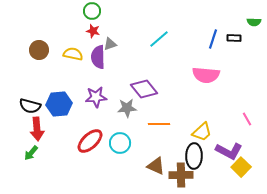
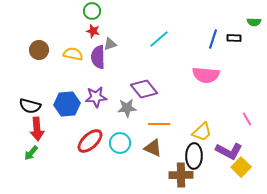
blue hexagon: moved 8 px right
brown triangle: moved 3 px left, 18 px up
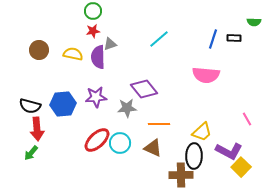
green circle: moved 1 px right
red star: rotated 24 degrees counterclockwise
blue hexagon: moved 4 px left
red ellipse: moved 7 px right, 1 px up
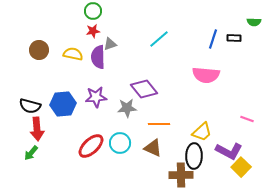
pink line: rotated 40 degrees counterclockwise
red ellipse: moved 6 px left, 6 px down
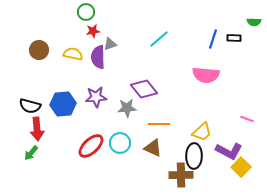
green circle: moved 7 px left, 1 px down
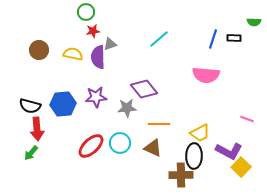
yellow trapezoid: moved 2 px left, 1 px down; rotated 15 degrees clockwise
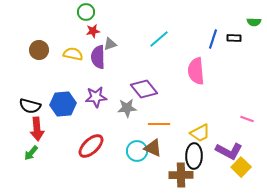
pink semicircle: moved 10 px left, 4 px up; rotated 80 degrees clockwise
cyan circle: moved 17 px right, 8 px down
